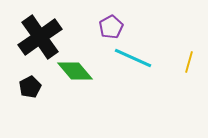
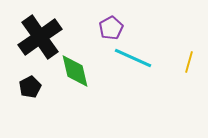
purple pentagon: moved 1 px down
green diamond: rotated 27 degrees clockwise
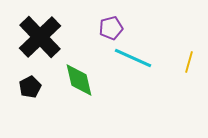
purple pentagon: rotated 15 degrees clockwise
black cross: rotated 9 degrees counterclockwise
green diamond: moved 4 px right, 9 px down
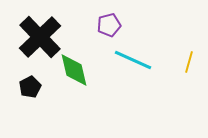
purple pentagon: moved 2 px left, 3 px up
cyan line: moved 2 px down
green diamond: moved 5 px left, 10 px up
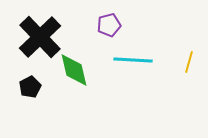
cyan line: rotated 21 degrees counterclockwise
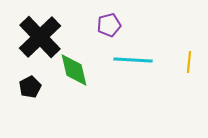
yellow line: rotated 10 degrees counterclockwise
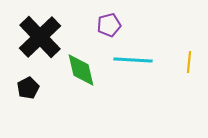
green diamond: moved 7 px right
black pentagon: moved 2 px left, 1 px down
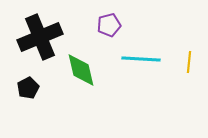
black cross: rotated 21 degrees clockwise
cyan line: moved 8 px right, 1 px up
